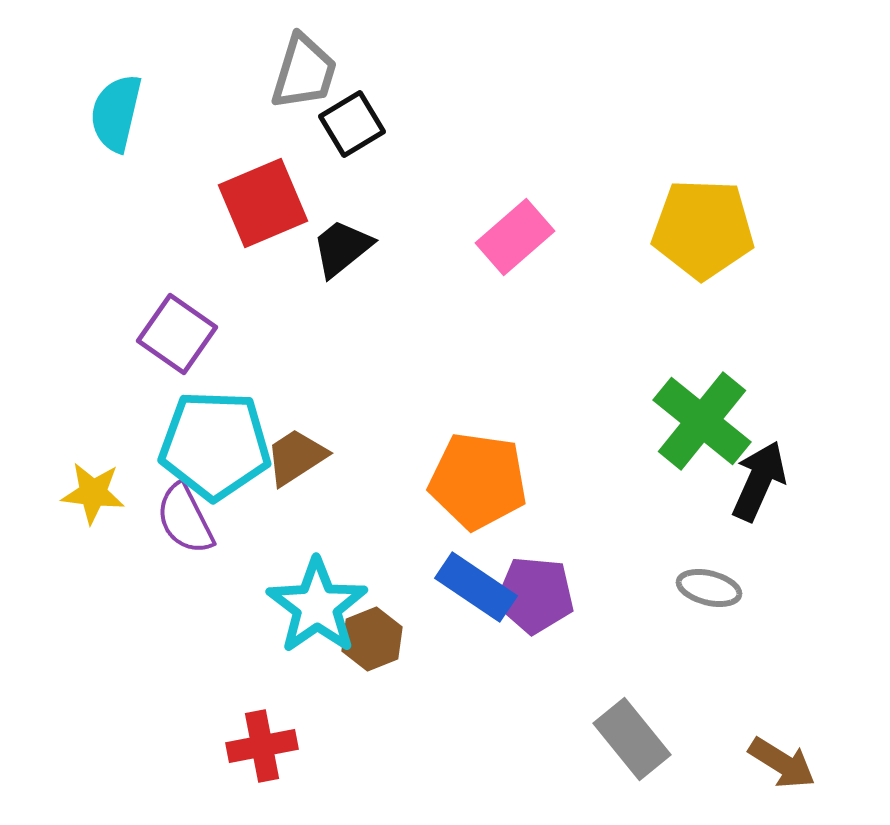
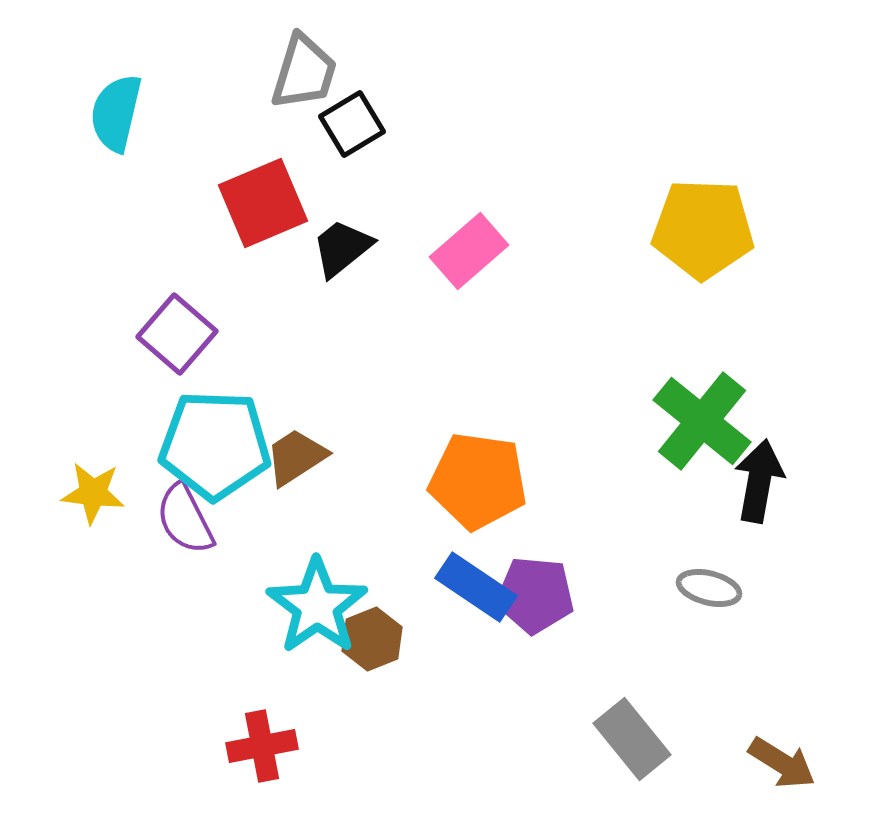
pink rectangle: moved 46 px left, 14 px down
purple square: rotated 6 degrees clockwise
black arrow: rotated 14 degrees counterclockwise
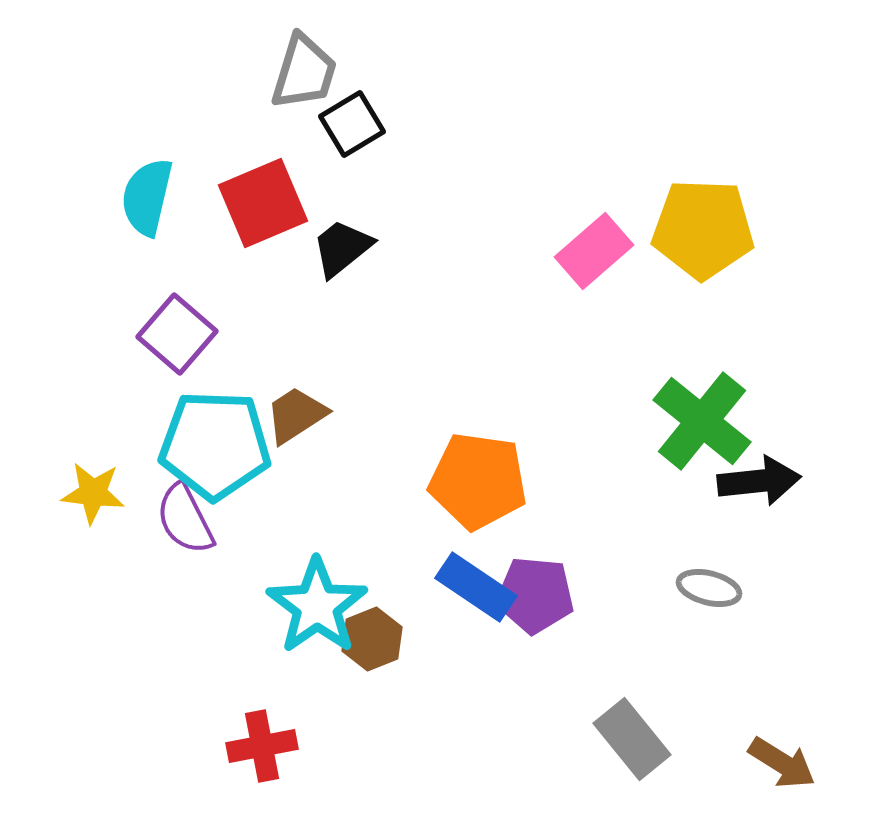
cyan semicircle: moved 31 px right, 84 px down
pink rectangle: moved 125 px right
brown trapezoid: moved 42 px up
black arrow: rotated 74 degrees clockwise
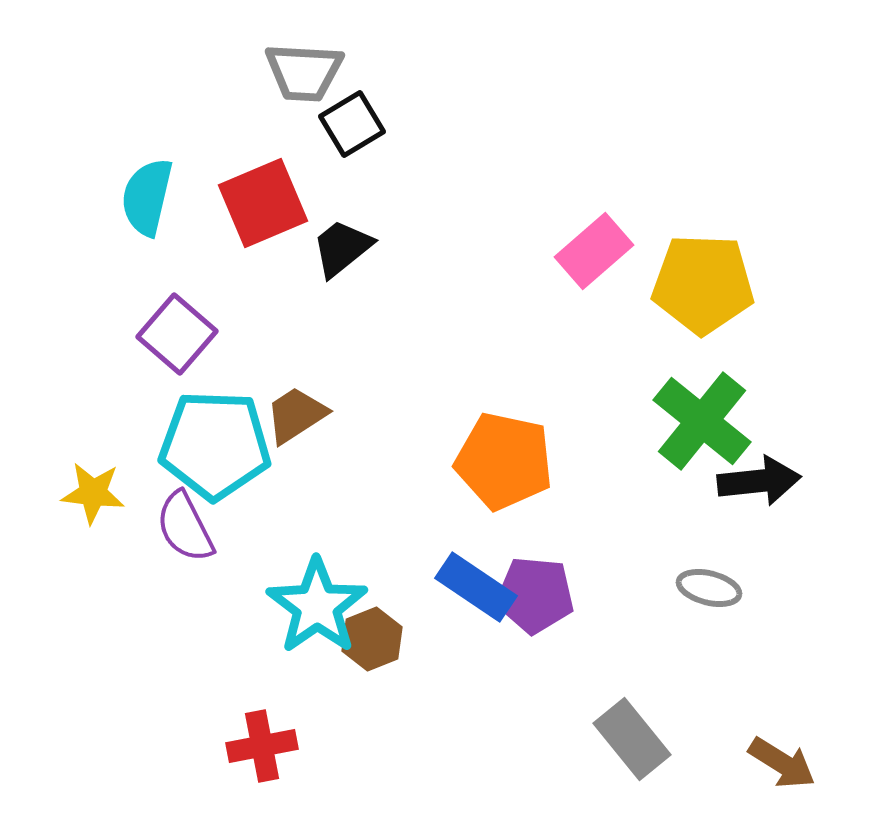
gray trapezoid: rotated 76 degrees clockwise
yellow pentagon: moved 55 px down
orange pentagon: moved 26 px right, 20 px up; rotated 4 degrees clockwise
purple semicircle: moved 8 px down
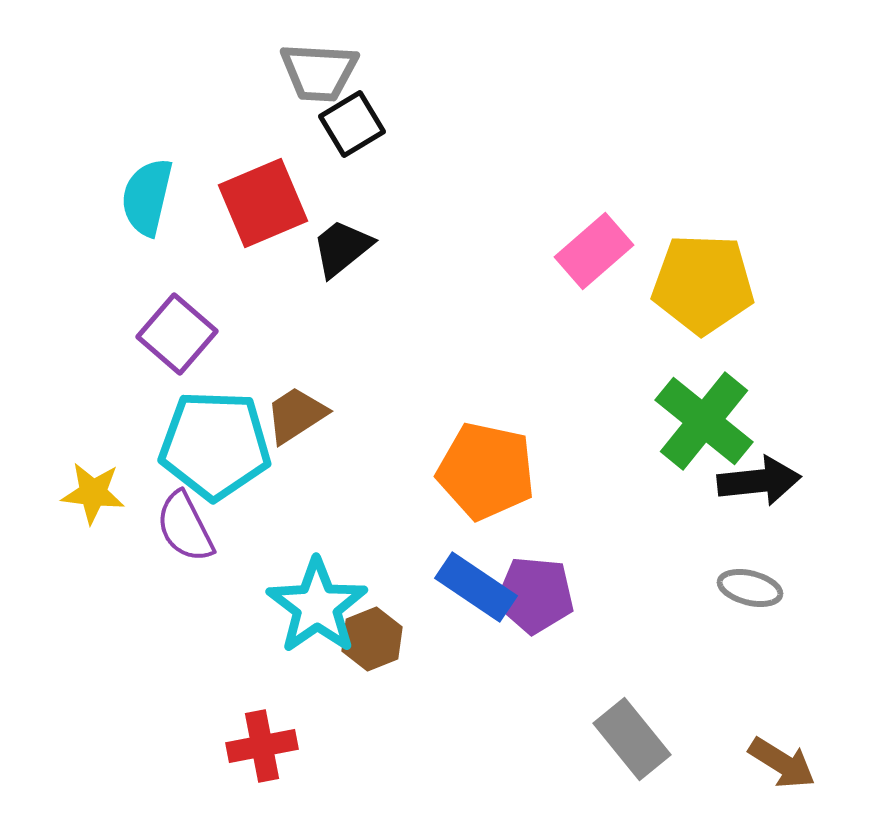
gray trapezoid: moved 15 px right
green cross: moved 2 px right
orange pentagon: moved 18 px left, 10 px down
gray ellipse: moved 41 px right
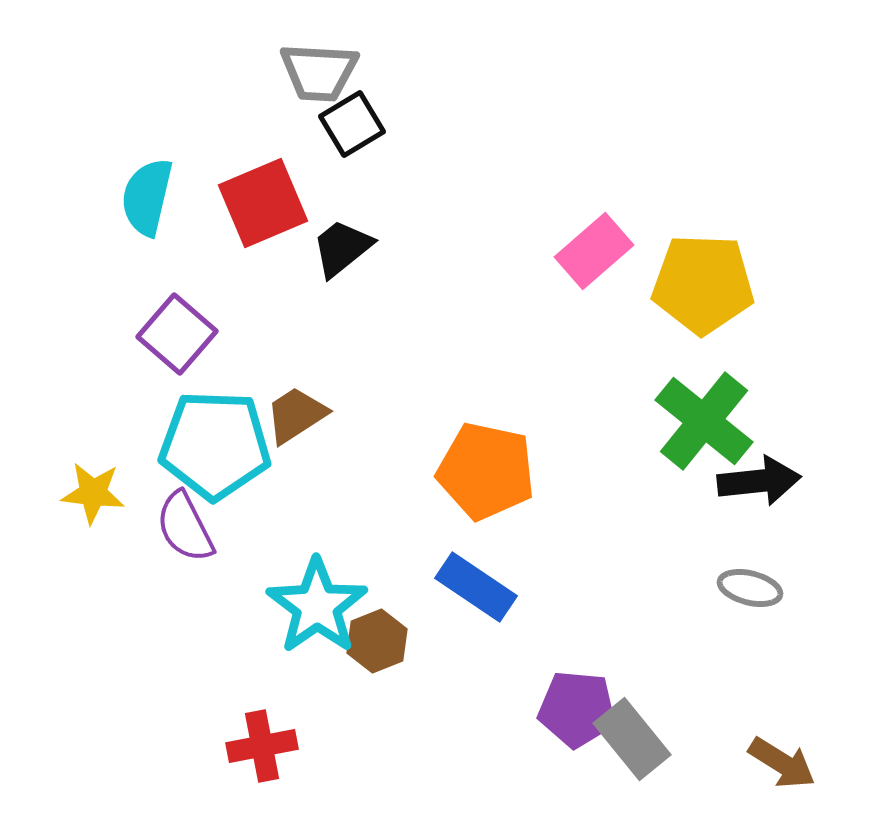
purple pentagon: moved 42 px right, 114 px down
brown hexagon: moved 5 px right, 2 px down
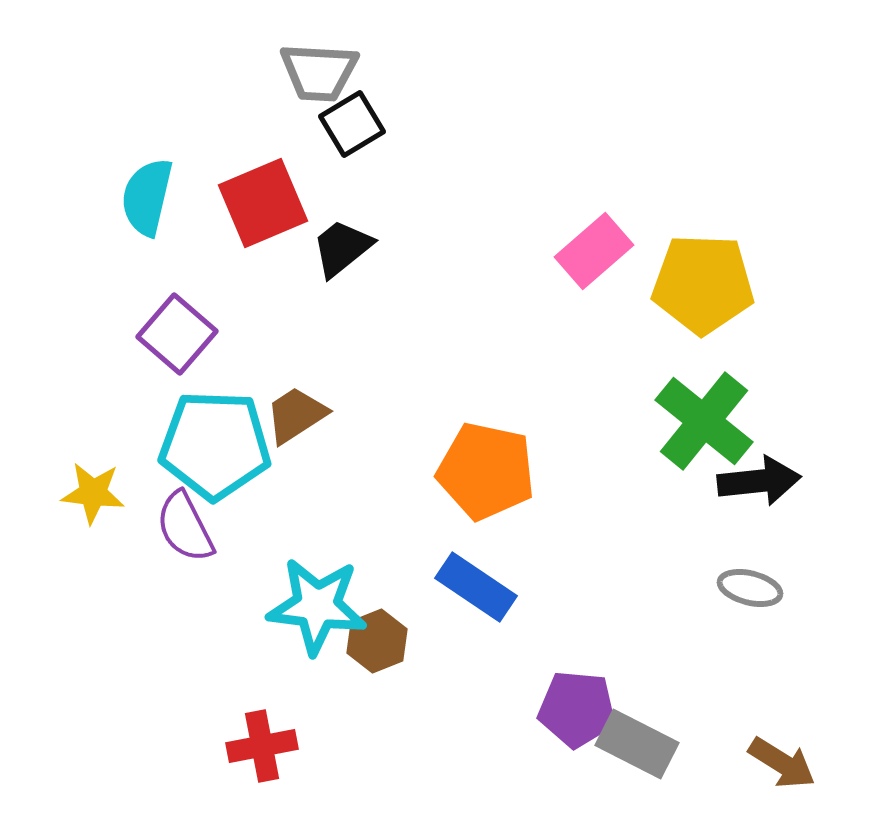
cyan star: rotated 30 degrees counterclockwise
gray rectangle: moved 5 px right, 5 px down; rotated 24 degrees counterclockwise
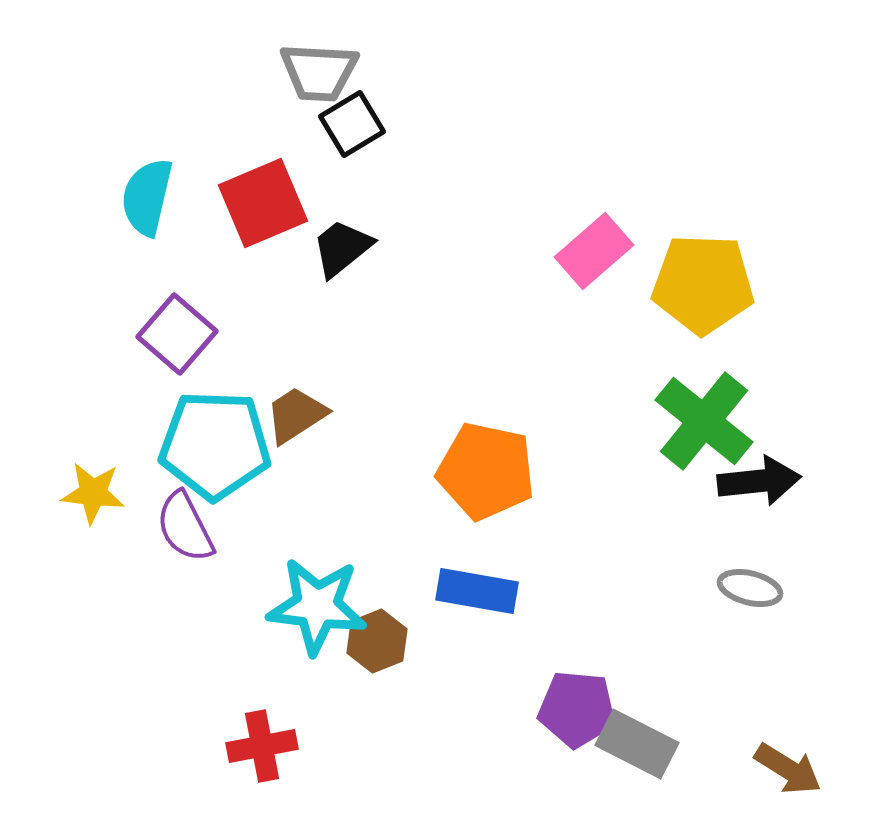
blue rectangle: moved 1 px right, 4 px down; rotated 24 degrees counterclockwise
brown arrow: moved 6 px right, 6 px down
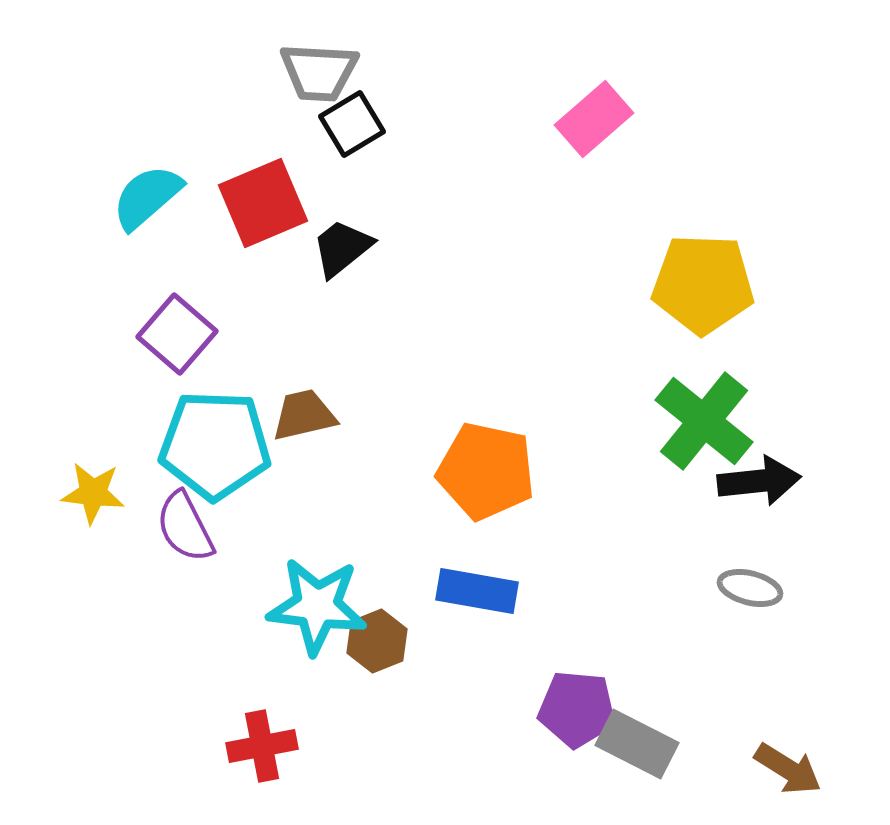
cyan semicircle: rotated 36 degrees clockwise
pink rectangle: moved 132 px up
brown trapezoid: moved 8 px right; rotated 20 degrees clockwise
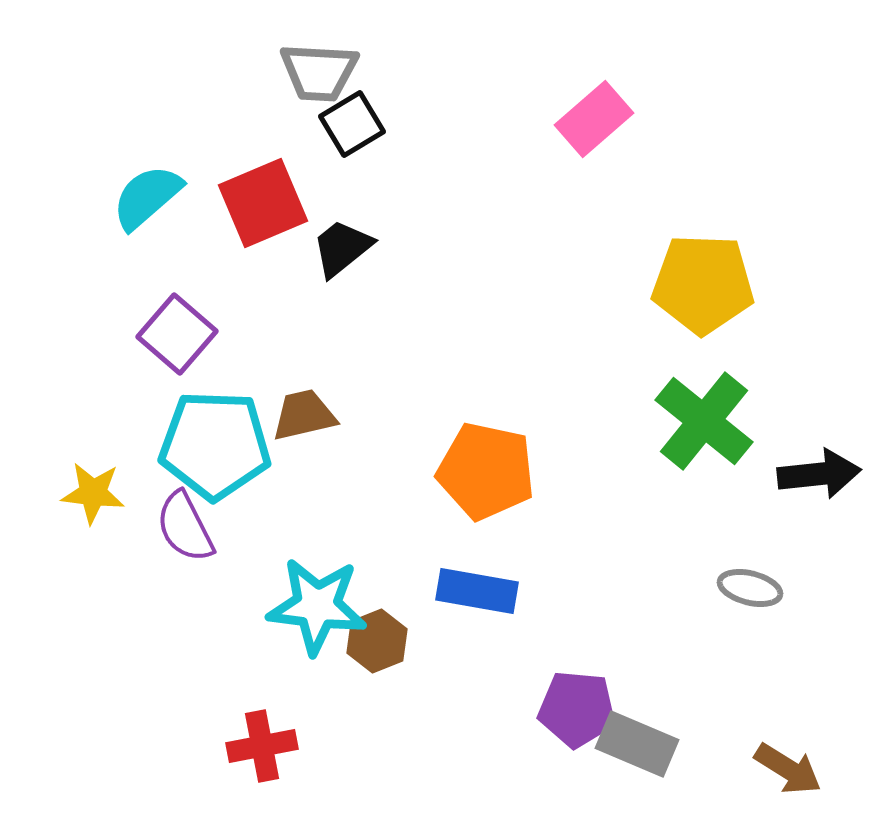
black arrow: moved 60 px right, 7 px up
gray rectangle: rotated 4 degrees counterclockwise
